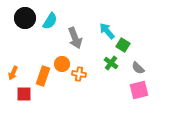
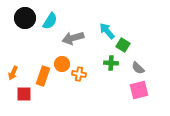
gray arrow: moved 2 px left; rotated 95 degrees clockwise
green cross: rotated 32 degrees counterclockwise
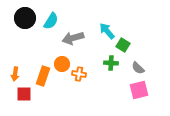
cyan semicircle: moved 1 px right
orange arrow: moved 2 px right, 1 px down; rotated 16 degrees counterclockwise
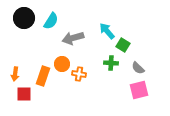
black circle: moved 1 px left
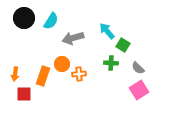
orange cross: rotated 16 degrees counterclockwise
pink square: rotated 18 degrees counterclockwise
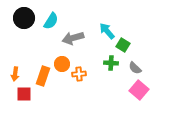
gray semicircle: moved 3 px left
pink square: rotated 18 degrees counterclockwise
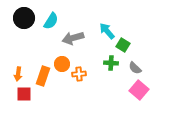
orange arrow: moved 3 px right
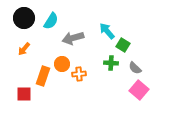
orange arrow: moved 6 px right, 25 px up; rotated 32 degrees clockwise
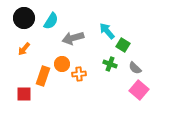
green cross: moved 1 px left, 1 px down; rotated 16 degrees clockwise
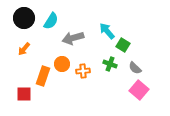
orange cross: moved 4 px right, 3 px up
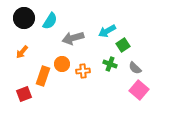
cyan semicircle: moved 1 px left
cyan arrow: rotated 78 degrees counterclockwise
green square: rotated 24 degrees clockwise
orange arrow: moved 2 px left, 3 px down
red square: rotated 21 degrees counterclockwise
